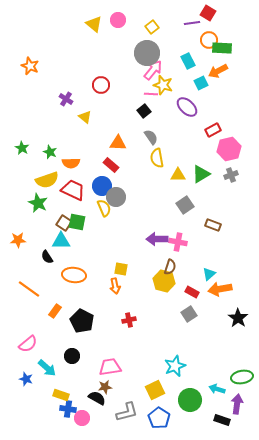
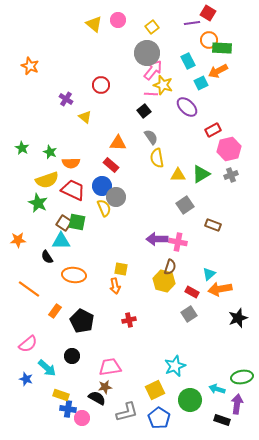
black star at (238, 318): rotated 18 degrees clockwise
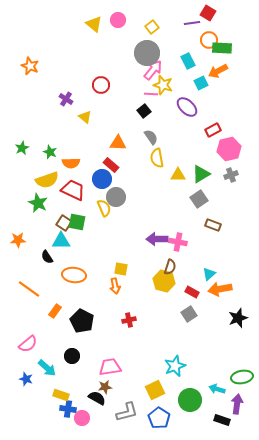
green star at (22, 148): rotated 16 degrees clockwise
blue circle at (102, 186): moved 7 px up
gray square at (185, 205): moved 14 px right, 6 px up
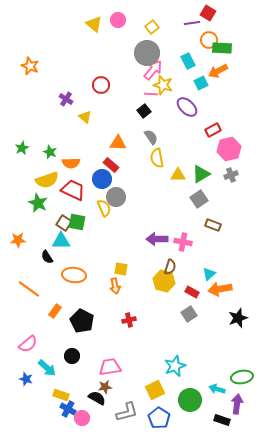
pink cross at (178, 242): moved 5 px right
blue cross at (68, 409): rotated 21 degrees clockwise
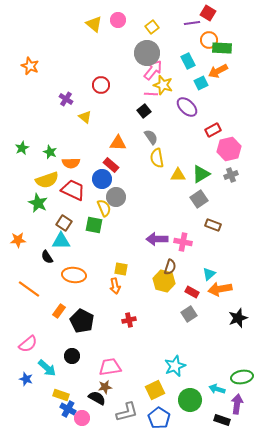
green square at (77, 222): moved 17 px right, 3 px down
orange rectangle at (55, 311): moved 4 px right
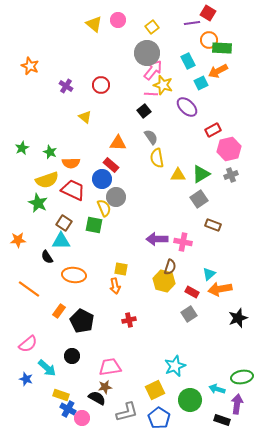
purple cross at (66, 99): moved 13 px up
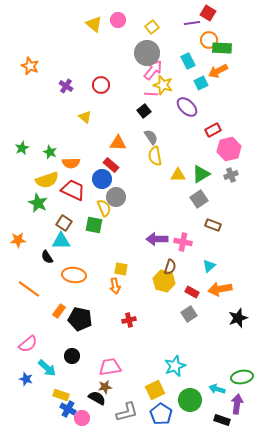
yellow semicircle at (157, 158): moved 2 px left, 2 px up
cyan triangle at (209, 274): moved 8 px up
black pentagon at (82, 321): moved 2 px left, 2 px up; rotated 15 degrees counterclockwise
blue pentagon at (159, 418): moved 2 px right, 4 px up
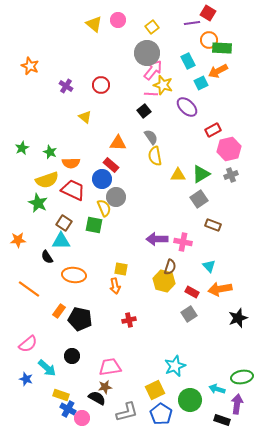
cyan triangle at (209, 266): rotated 32 degrees counterclockwise
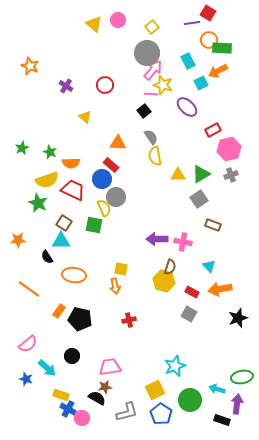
red circle at (101, 85): moved 4 px right
gray square at (189, 314): rotated 28 degrees counterclockwise
